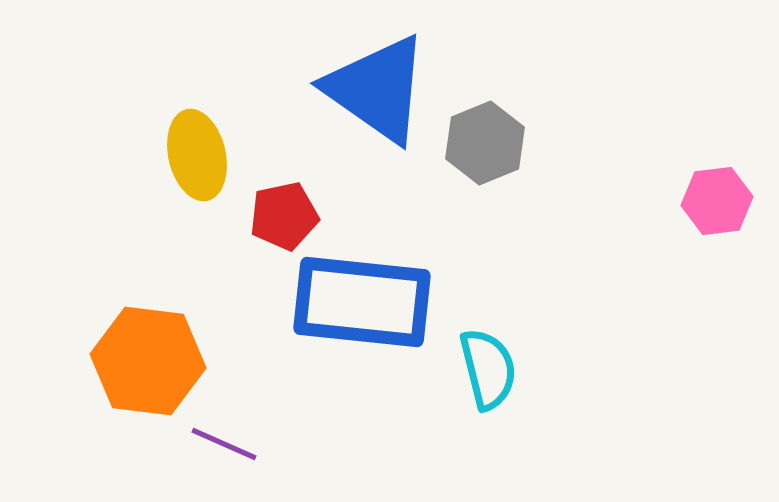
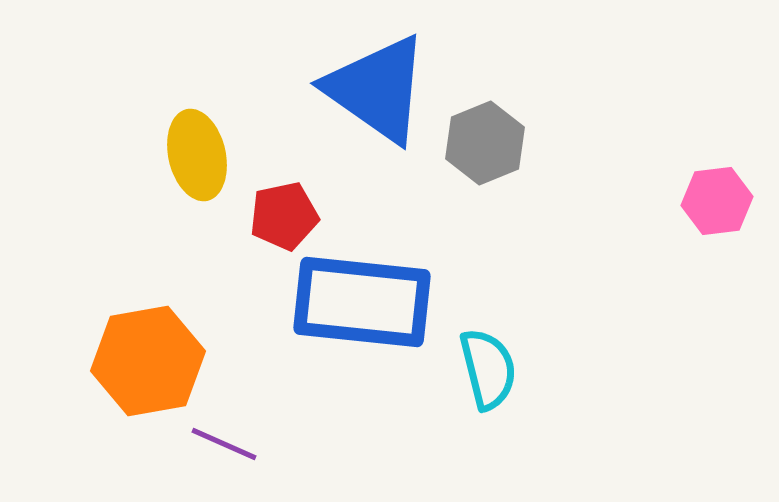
orange hexagon: rotated 17 degrees counterclockwise
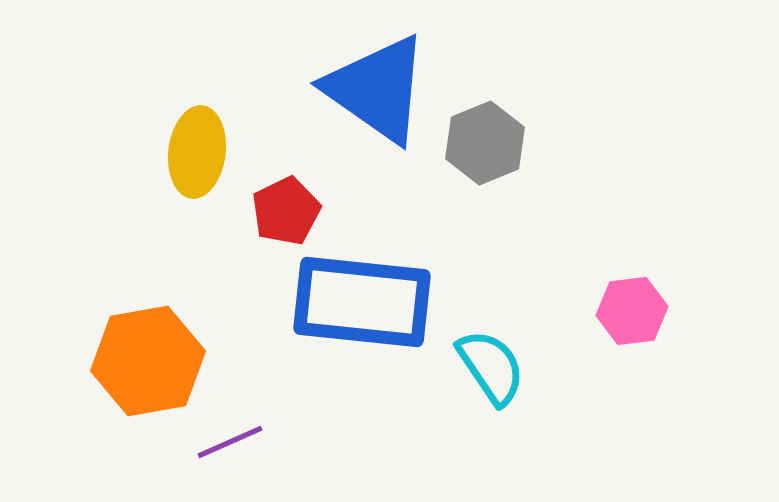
yellow ellipse: moved 3 px up; rotated 20 degrees clockwise
pink hexagon: moved 85 px left, 110 px down
red pentagon: moved 2 px right, 5 px up; rotated 14 degrees counterclockwise
cyan semicircle: moved 3 px right, 2 px up; rotated 20 degrees counterclockwise
purple line: moved 6 px right, 2 px up; rotated 48 degrees counterclockwise
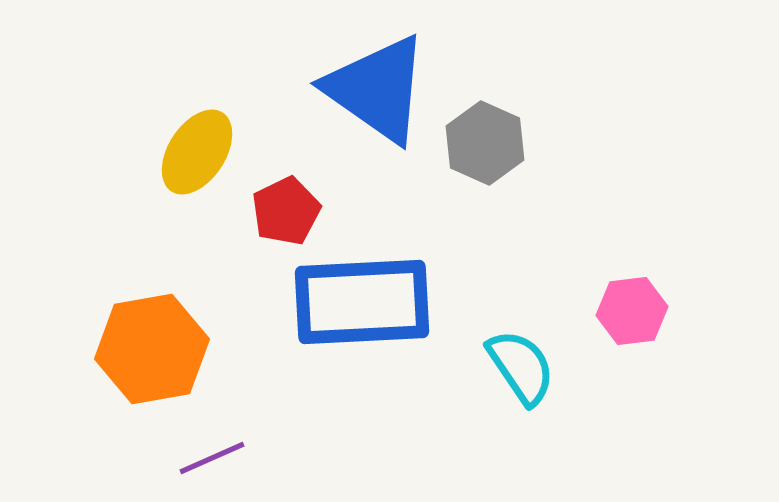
gray hexagon: rotated 14 degrees counterclockwise
yellow ellipse: rotated 26 degrees clockwise
blue rectangle: rotated 9 degrees counterclockwise
orange hexagon: moved 4 px right, 12 px up
cyan semicircle: moved 30 px right
purple line: moved 18 px left, 16 px down
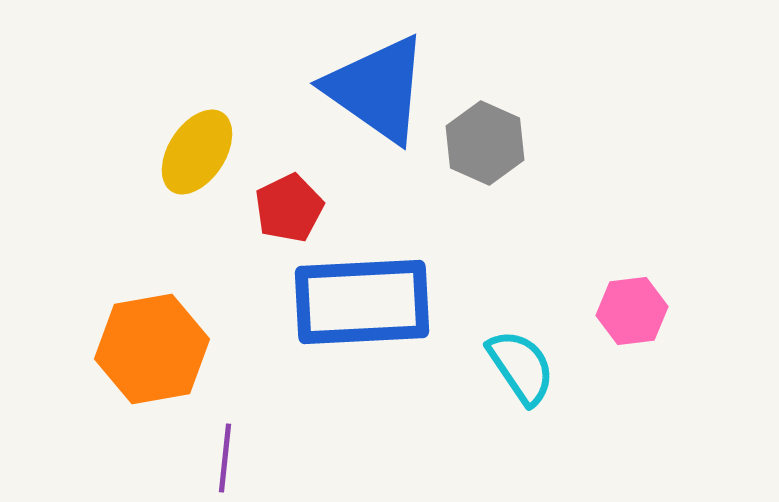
red pentagon: moved 3 px right, 3 px up
purple line: moved 13 px right; rotated 60 degrees counterclockwise
